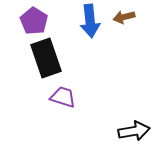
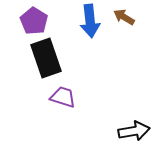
brown arrow: rotated 45 degrees clockwise
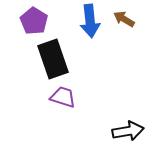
brown arrow: moved 2 px down
black rectangle: moved 7 px right, 1 px down
black arrow: moved 6 px left
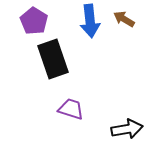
purple trapezoid: moved 8 px right, 12 px down
black arrow: moved 1 px left, 2 px up
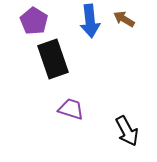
black arrow: moved 2 px down; rotated 72 degrees clockwise
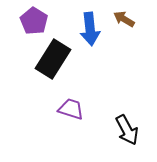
blue arrow: moved 8 px down
black rectangle: rotated 51 degrees clockwise
black arrow: moved 1 px up
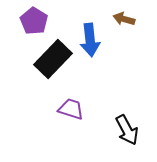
brown arrow: rotated 15 degrees counterclockwise
blue arrow: moved 11 px down
black rectangle: rotated 12 degrees clockwise
